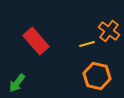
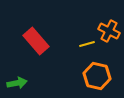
orange cross: rotated 10 degrees counterclockwise
green arrow: rotated 138 degrees counterclockwise
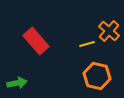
orange cross: rotated 15 degrees clockwise
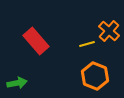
orange hexagon: moved 2 px left; rotated 8 degrees clockwise
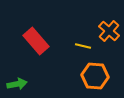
yellow line: moved 4 px left, 2 px down; rotated 28 degrees clockwise
orange hexagon: rotated 16 degrees counterclockwise
green arrow: moved 1 px down
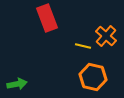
orange cross: moved 3 px left, 5 px down
red rectangle: moved 11 px right, 23 px up; rotated 20 degrees clockwise
orange hexagon: moved 2 px left, 1 px down; rotated 8 degrees clockwise
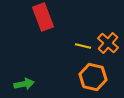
red rectangle: moved 4 px left, 1 px up
orange cross: moved 2 px right, 7 px down
green arrow: moved 7 px right
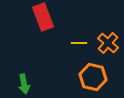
yellow line: moved 4 px left, 3 px up; rotated 14 degrees counterclockwise
green arrow: rotated 90 degrees clockwise
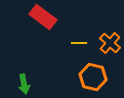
red rectangle: rotated 32 degrees counterclockwise
orange cross: moved 2 px right
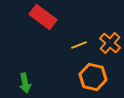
yellow line: moved 2 px down; rotated 21 degrees counterclockwise
green arrow: moved 1 px right, 1 px up
